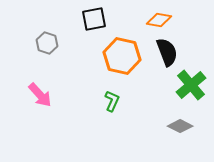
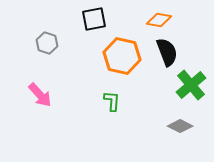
green L-shape: rotated 20 degrees counterclockwise
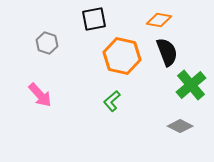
green L-shape: rotated 135 degrees counterclockwise
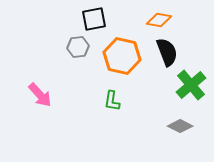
gray hexagon: moved 31 px right, 4 px down; rotated 25 degrees counterclockwise
green L-shape: rotated 40 degrees counterclockwise
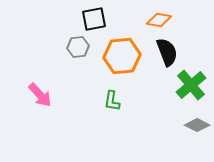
orange hexagon: rotated 18 degrees counterclockwise
gray diamond: moved 17 px right, 1 px up
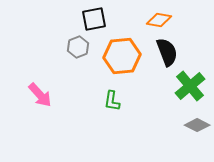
gray hexagon: rotated 15 degrees counterclockwise
green cross: moved 1 px left, 1 px down
